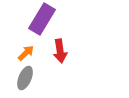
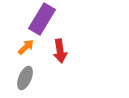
orange arrow: moved 6 px up
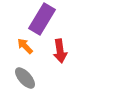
orange arrow: moved 1 px left, 1 px up; rotated 90 degrees counterclockwise
gray ellipse: rotated 65 degrees counterclockwise
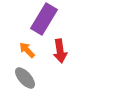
purple rectangle: moved 2 px right
orange arrow: moved 2 px right, 4 px down
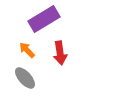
purple rectangle: rotated 28 degrees clockwise
red arrow: moved 2 px down
